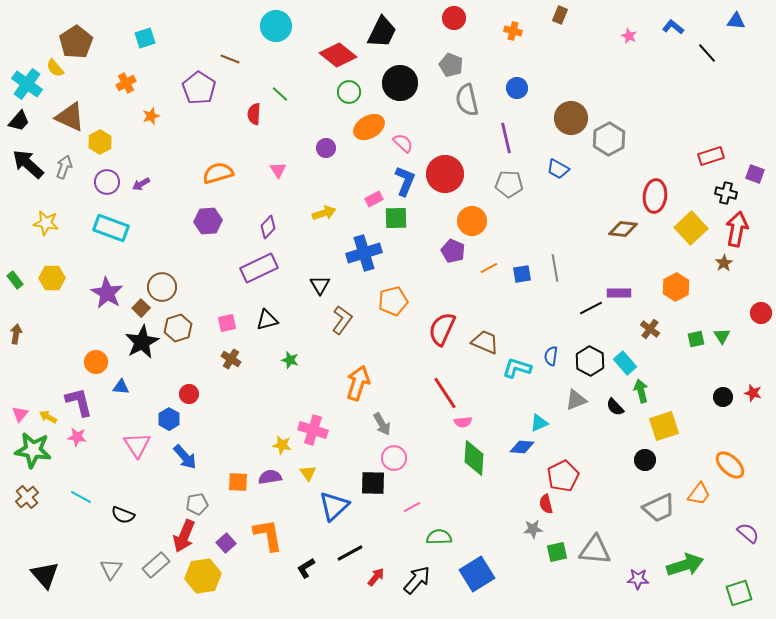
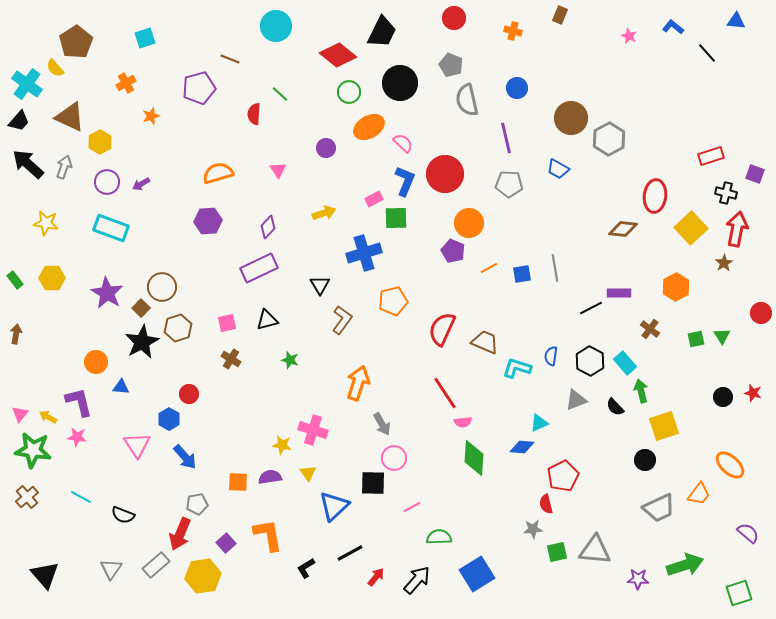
purple pentagon at (199, 88): rotated 24 degrees clockwise
orange circle at (472, 221): moved 3 px left, 2 px down
red arrow at (184, 536): moved 4 px left, 2 px up
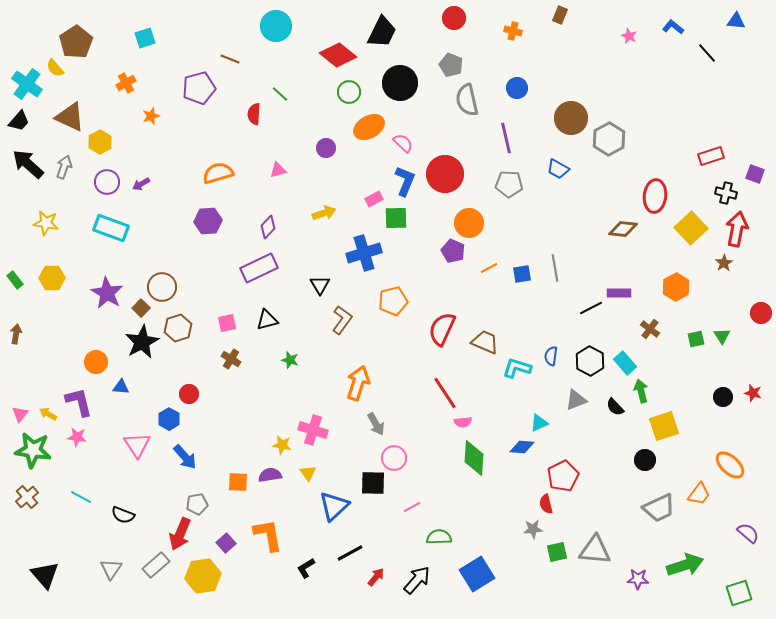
pink triangle at (278, 170): rotated 48 degrees clockwise
yellow arrow at (48, 417): moved 3 px up
gray arrow at (382, 424): moved 6 px left
purple semicircle at (270, 477): moved 2 px up
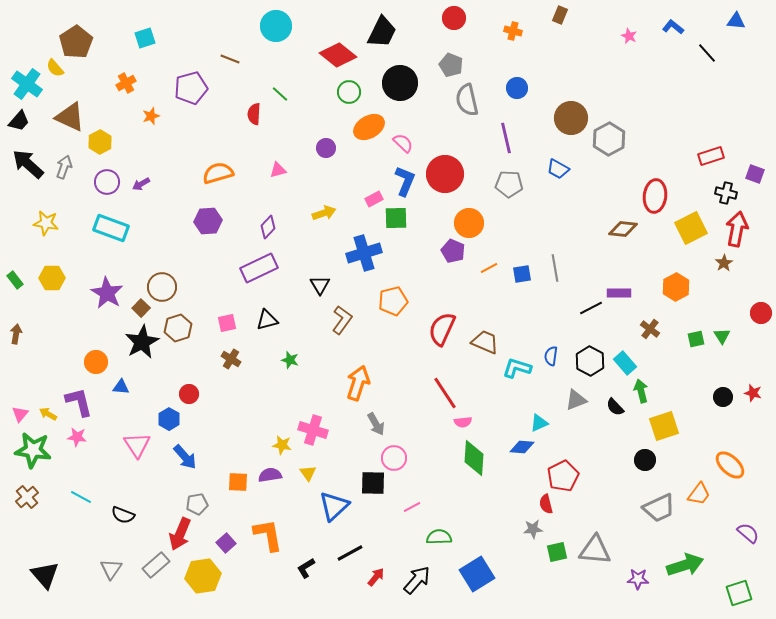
purple pentagon at (199, 88): moved 8 px left
yellow square at (691, 228): rotated 16 degrees clockwise
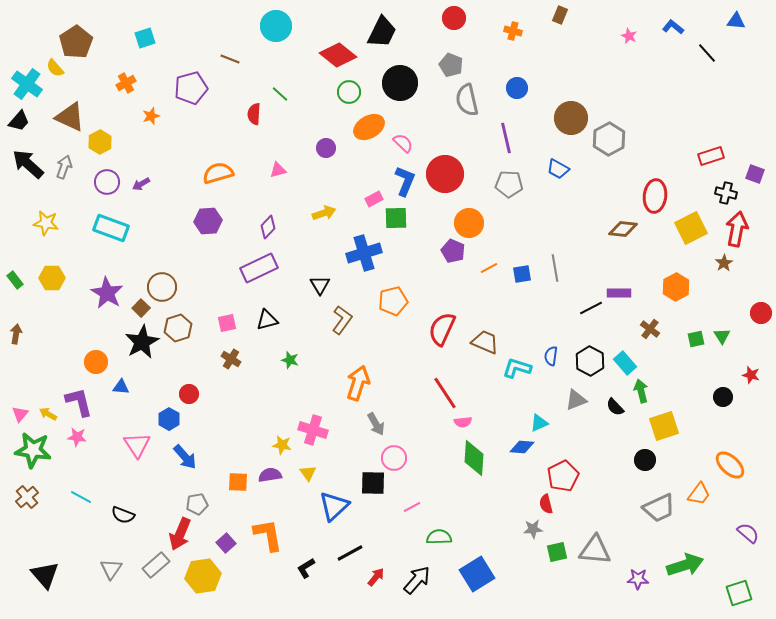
red star at (753, 393): moved 2 px left, 18 px up
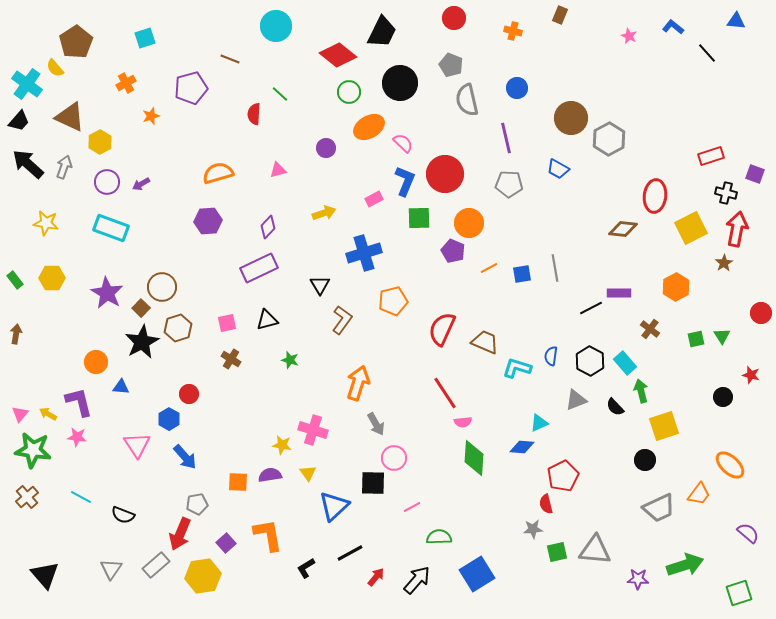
green square at (396, 218): moved 23 px right
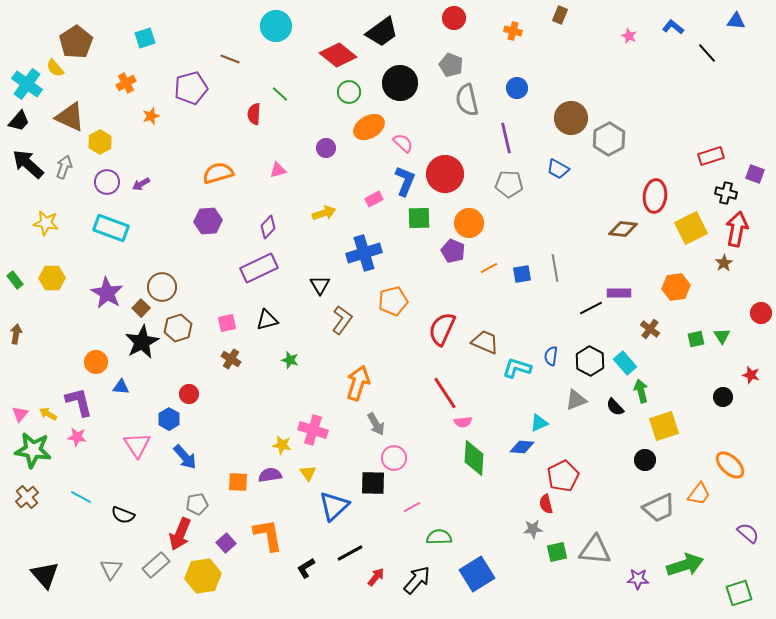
black trapezoid at (382, 32): rotated 28 degrees clockwise
orange hexagon at (676, 287): rotated 20 degrees clockwise
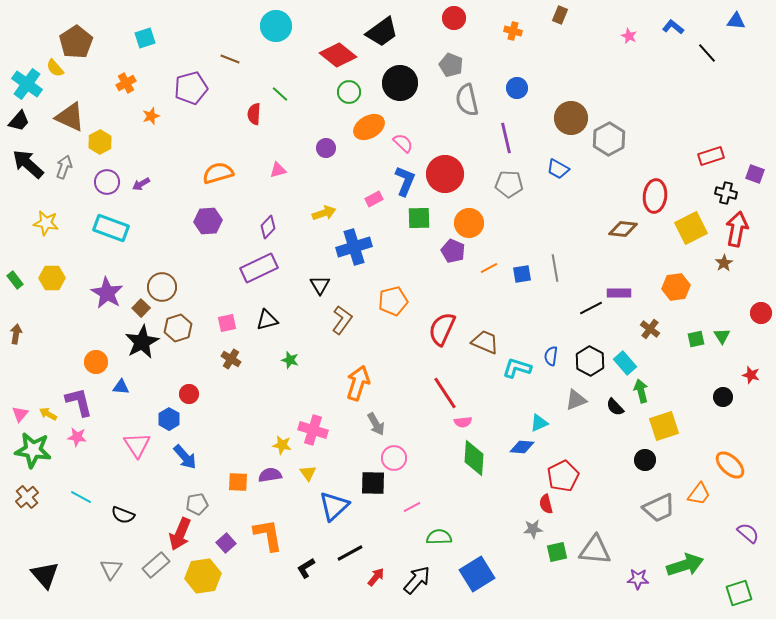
blue cross at (364, 253): moved 10 px left, 6 px up
